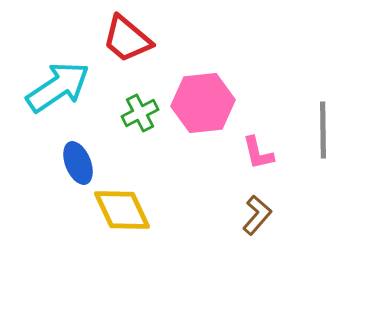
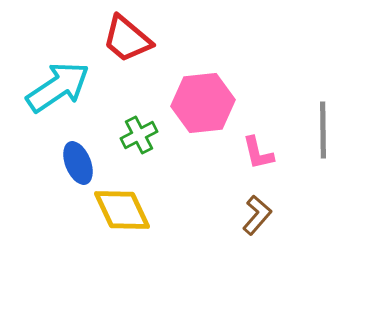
green cross: moved 1 px left, 22 px down
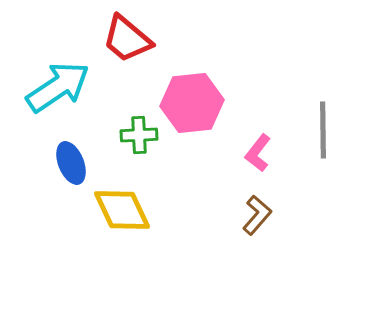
pink hexagon: moved 11 px left
green cross: rotated 24 degrees clockwise
pink L-shape: rotated 51 degrees clockwise
blue ellipse: moved 7 px left
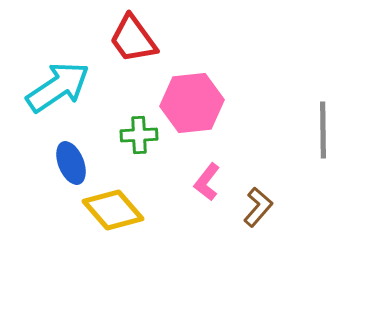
red trapezoid: moved 6 px right; rotated 14 degrees clockwise
pink L-shape: moved 51 px left, 29 px down
yellow diamond: moved 9 px left; rotated 16 degrees counterclockwise
brown L-shape: moved 1 px right, 8 px up
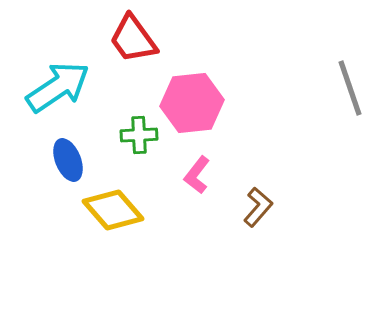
gray line: moved 27 px right, 42 px up; rotated 18 degrees counterclockwise
blue ellipse: moved 3 px left, 3 px up
pink L-shape: moved 10 px left, 7 px up
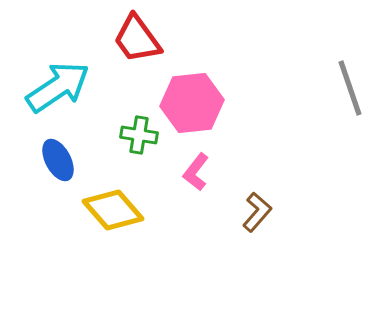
red trapezoid: moved 4 px right
green cross: rotated 12 degrees clockwise
blue ellipse: moved 10 px left; rotated 6 degrees counterclockwise
pink L-shape: moved 1 px left, 3 px up
brown L-shape: moved 1 px left, 5 px down
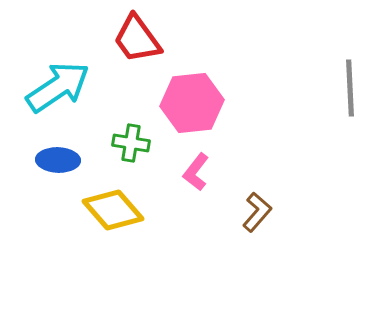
gray line: rotated 16 degrees clockwise
green cross: moved 8 px left, 8 px down
blue ellipse: rotated 60 degrees counterclockwise
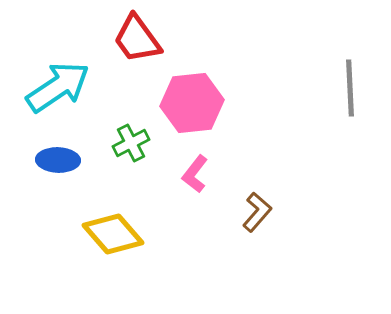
green cross: rotated 36 degrees counterclockwise
pink L-shape: moved 1 px left, 2 px down
yellow diamond: moved 24 px down
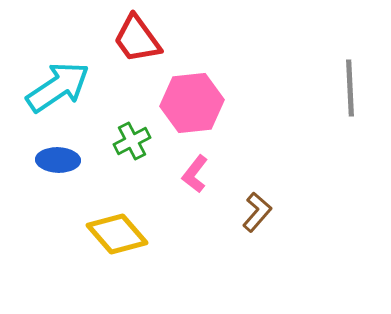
green cross: moved 1 px right, 2 px up
yellow diamond: moved 4 px right
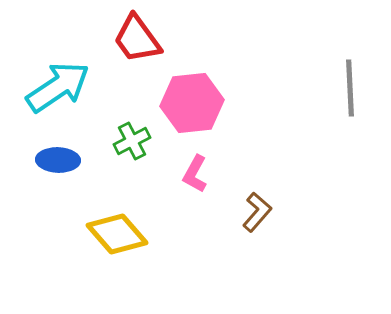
pink L-shape: rotated 9 degrees counterclockwise
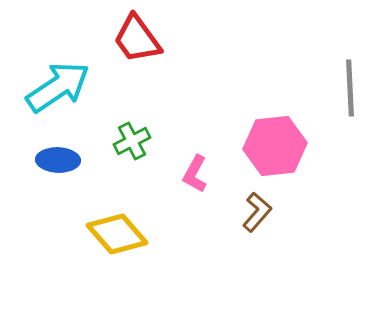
pink hexagon: moved 83 px right, 43 px down
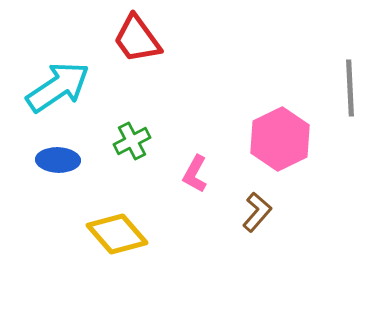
pink hexagon: moved 5 px right, 7 px up; rotated 20 degrees counterclockwise
